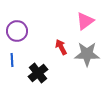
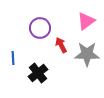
pink triangle: moved 1 px right
purple circle: moved 23 px right, 3 px up
red arrow: moved 2 px up
blue line: moved 1 px right, 2 px up
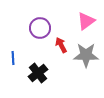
gray star: moved 1 px left, 1 px down
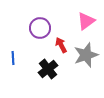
gray star: rotated 20 degrees counterclockwise
black cross: moved 10 px right, 4 px up
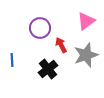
blue line: moved 1 px left, 2 px down
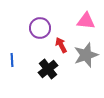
pink triangle: rotated 42 degrees clockwise
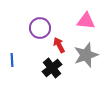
red arrow: moved 2 px left
black cross: moved 4 px right, 1 px up
